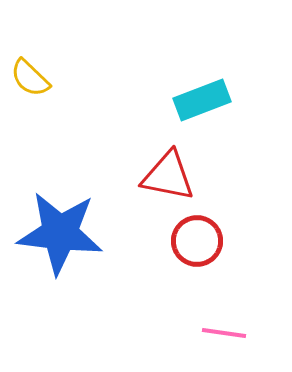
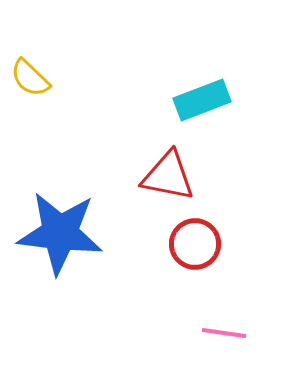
red circle: moved 2 px left, 3 px down
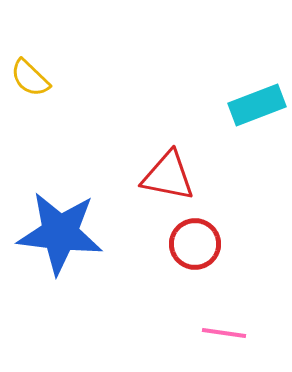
cyan rectangle: moved 55 px right, 5 px down
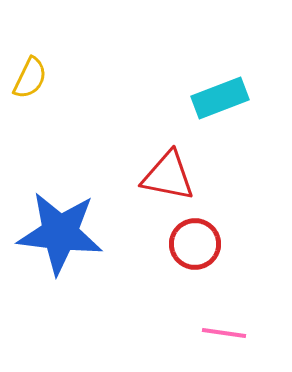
yellow semicircle: rotated 108 degrees counterclockwise
cyan rectangle: moved 37 px left, 7 px up
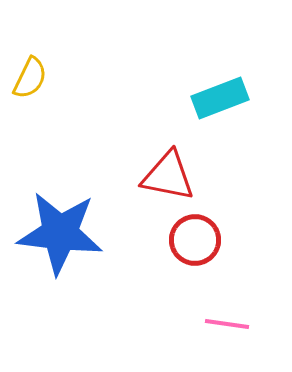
red circle: moved 4 px up
pink line: moved 3 px right, 9 px up
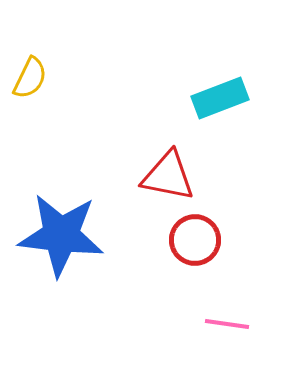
blue star: moved 1 px right, 2 px down
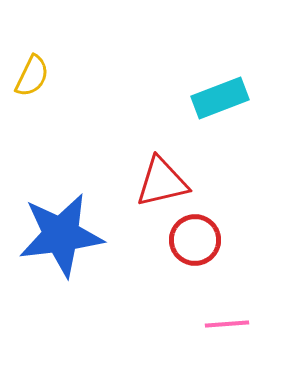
yellow semicircle: moved 2 px right, 2 px up
red triangle: moved 6 px left, 6 px down; rotated 24 degrees counterclockwise
blue star: rotated 14 degrees counterclockwise
pink line: rotated 12 degrees counterclockwise
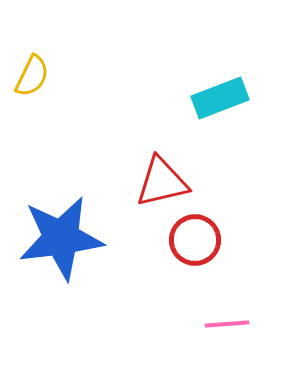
blue star: moved 3 px down
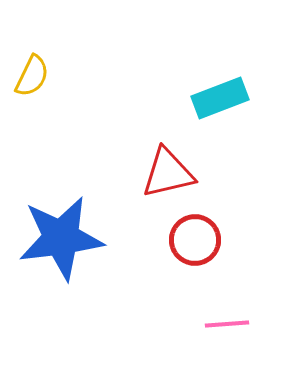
red triangle: moved 6 px right, 9 px up
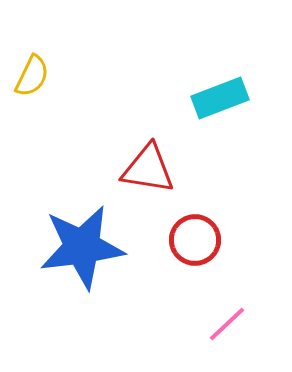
red triangle: moved 20 px left, 4 px up; rotated 22 degrees clockwise
blue star: moved 21 px right, 9 px down
pink line: rotated 39 degrees counterclockwise
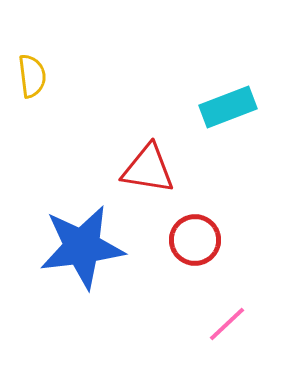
yellow semicircle: rotated 33 degrees counterclockwise
cyan rectangle: moved 8 px right, 9 px down
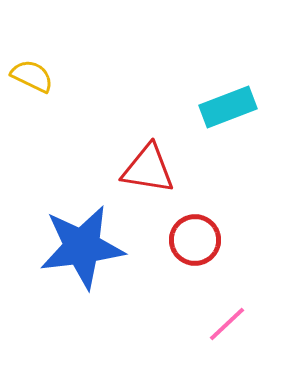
yellow semicircle: rotated 57 degrees counterclockwise
